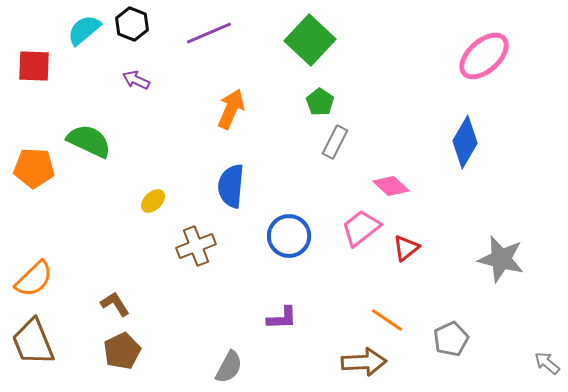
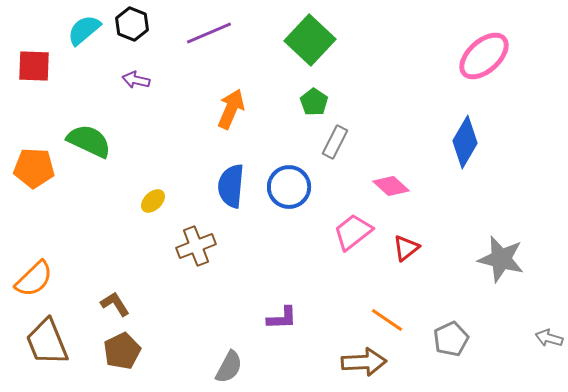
purple arrow: rotated 12 degrees counterclockwise
green pentagon: moved 6 px left
pink trapezoid: moved 8 px left, 4 px down
blue circle: moved 49 px up
brown trapezoid: moved 14 px right
gray arrow: moved 2 px right, 25 px up; rotated 24 degrees counterclockwise
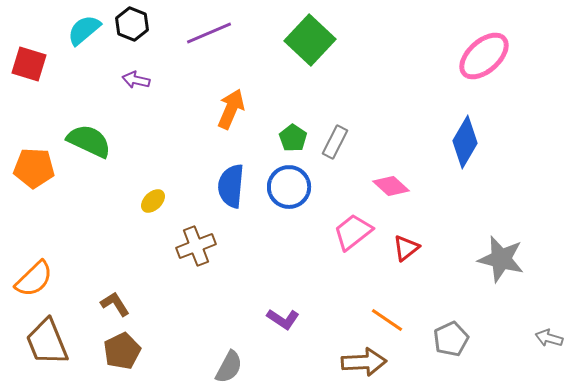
red square: moved 5 px left, 2 px up; rotated 15 degrees clockwise
green pentagon: moved 21 px left, 36 px down
purple L-shape: moved 1 px right, 1 px down; rotated 36 degrees clockwise
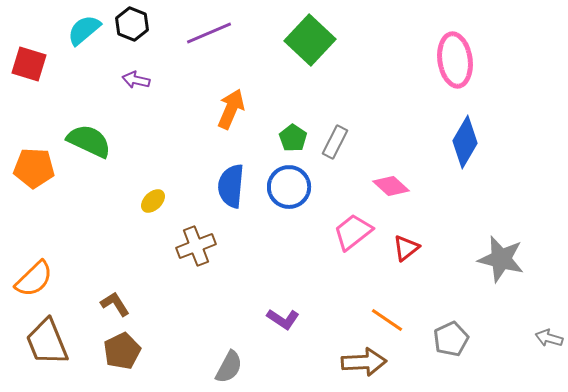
pink ellipse: moved 29 px left, 4 px down; rotated 56 degrees counterclockwise
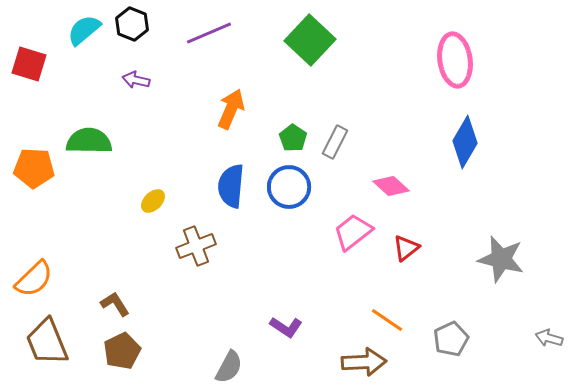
green semicircle: rotated 24 degrees counterclockwise
purple L-shape: moved 3 px right, 8 px down
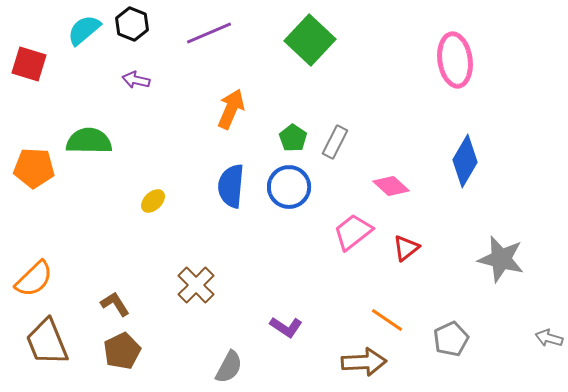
blue diamond: moved 19 px down
brown cross: moved 39 px down; rotated 24 degrees counterclockwise
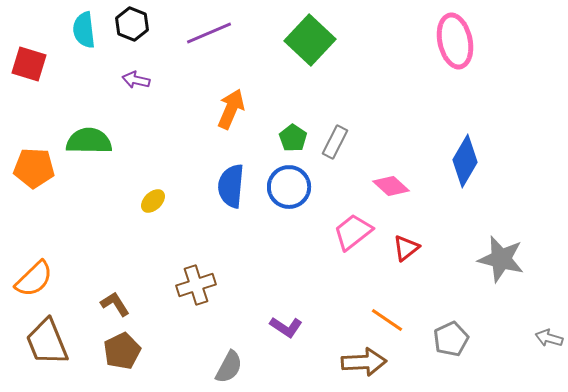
cyan semicircle: rotated 57 degrees counterclockwise
pink ellipse: moved 19 px up; rotated 4 degrees counterclockwise
brown cross: rotated 27 degrees clockwise
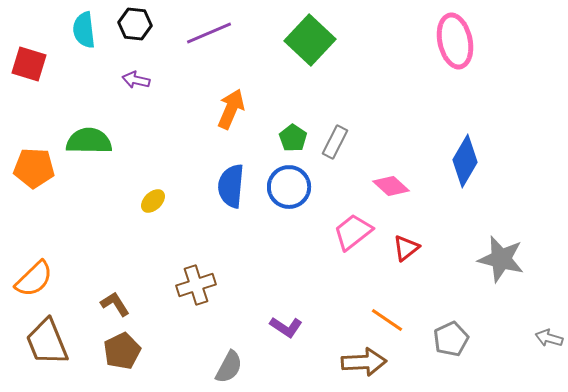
black hexagon: moved 3 px right; rotated 16 degrees counterclockwise
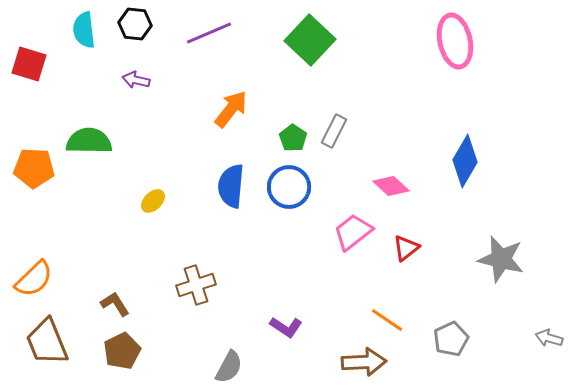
orange arrow: rotated 15 degrees clockwise
gray rectangle: moved 1 px left, 11 px up
